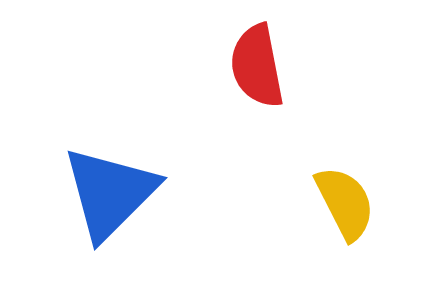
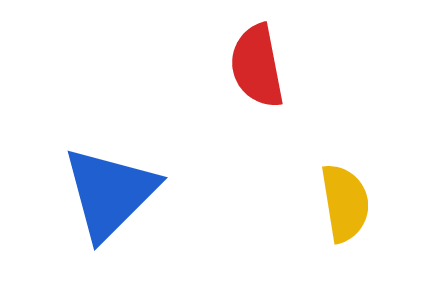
yellow semicircle: rotated 18 degrees clockwise
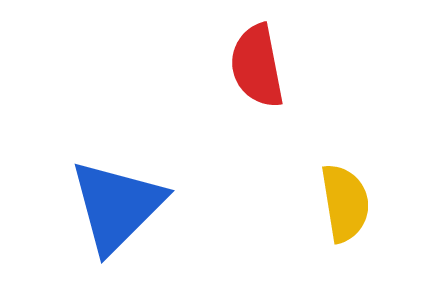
blue triangle: moved 7 px right, 13 px down
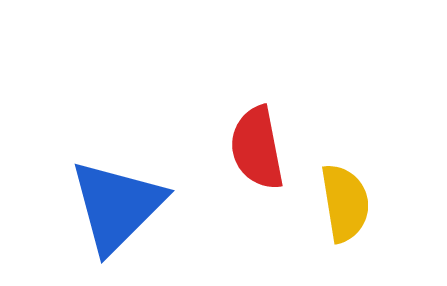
red semicircle: moved 82 px down
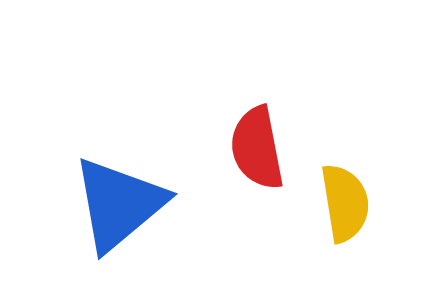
blue triangle: moved 2 px right, 2 px up; rotated 5 degrees clockwise
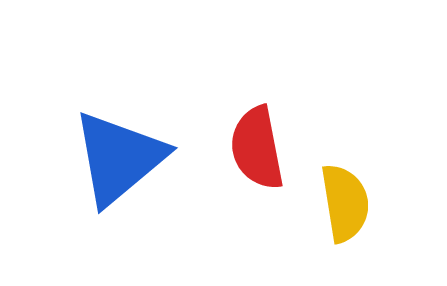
blue triangle: moved 46 px up
